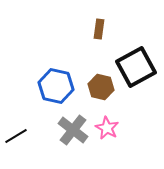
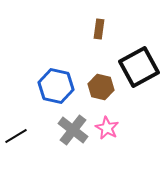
black square: moved 3 px right
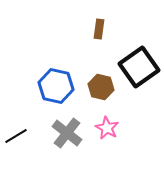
black square: rotated 6 degrees counterclockwise
gray cross: moved 6 px left, 3 px down
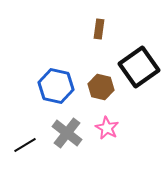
black line: moved 9 px right, 9 px down
